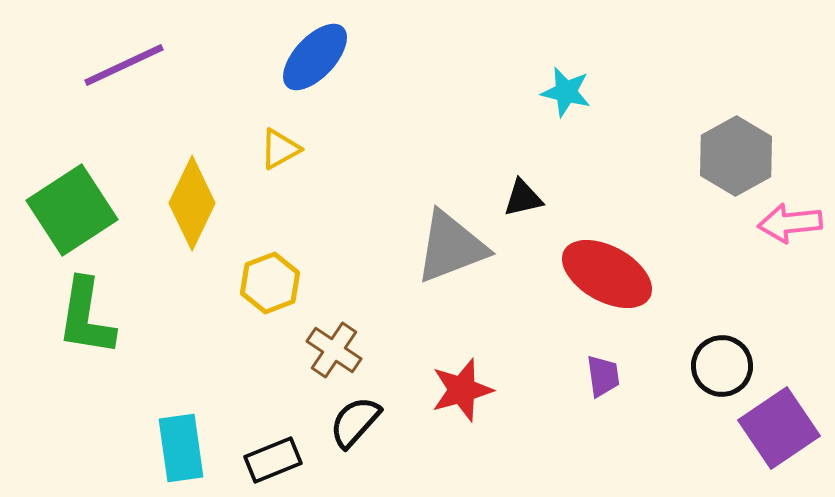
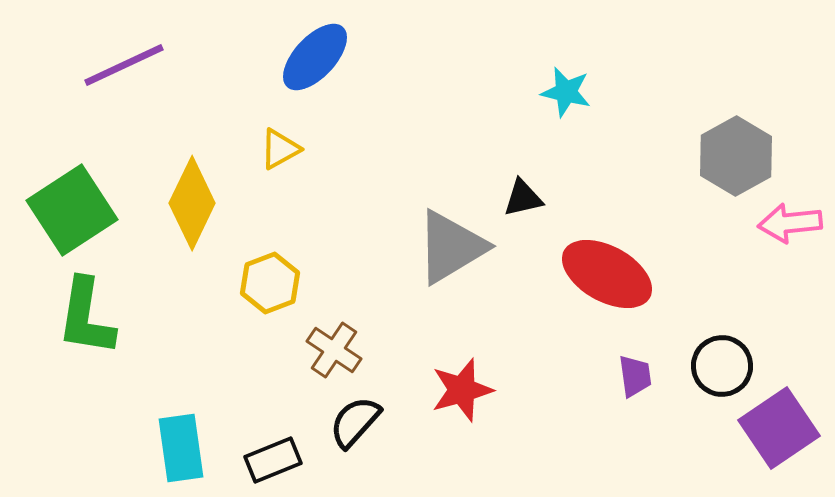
gray triangle: rotated 10 degrees counterclockwise
purple trapezoid: moved 32 px right
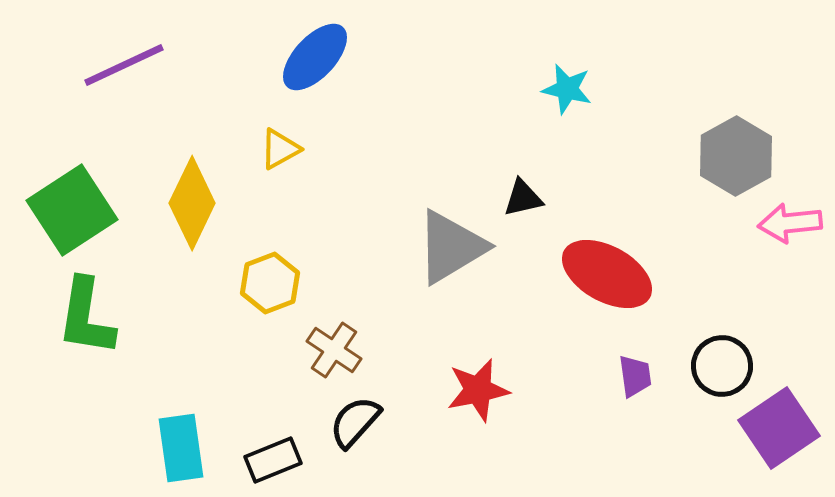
cyan star: moved 1 px right, 3 px up
red star: moved 16 px right; rotated 4 degrees clockwise
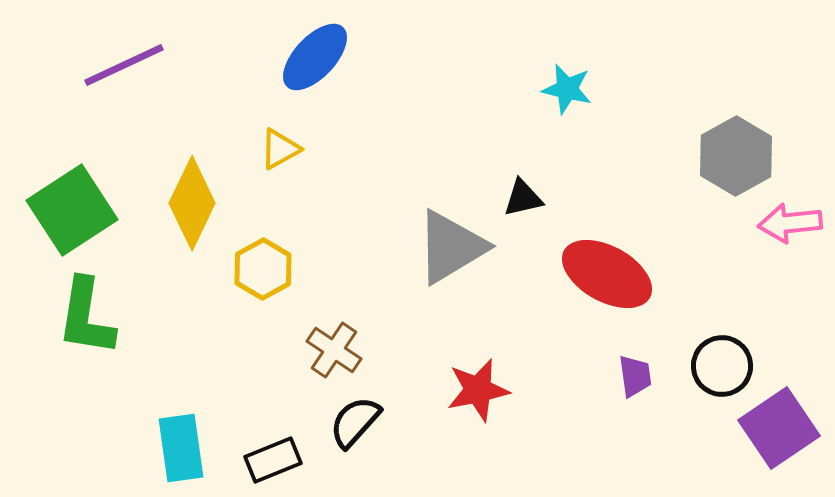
yellow hexagon: moved 7 px left, 14 px up; rotated 8 degrees counterclockwise
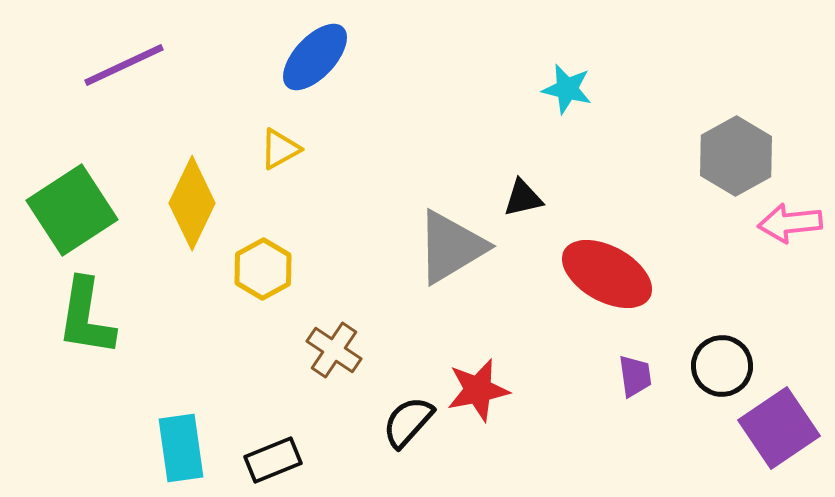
black semicircle: moved 53 px right
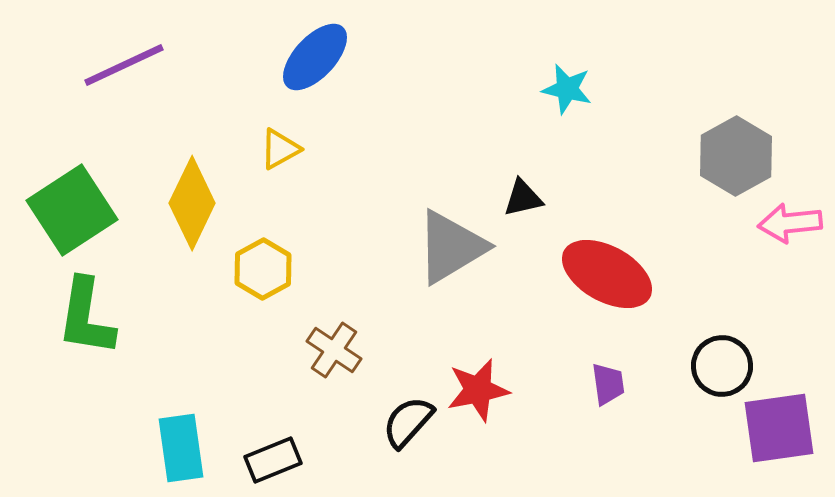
purple trapezoid: moved 27 px left, 8 px down
purple square: rotated 26 degrees clockwise
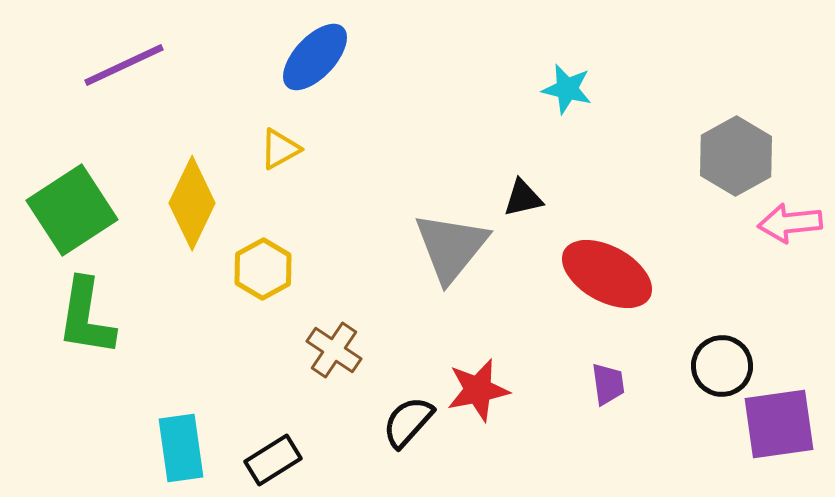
gray triangle: rotated 20 degrees counterclockwise
purple square: moved 4 px up
black rectangle: rotated 10 degrees counterclockwise
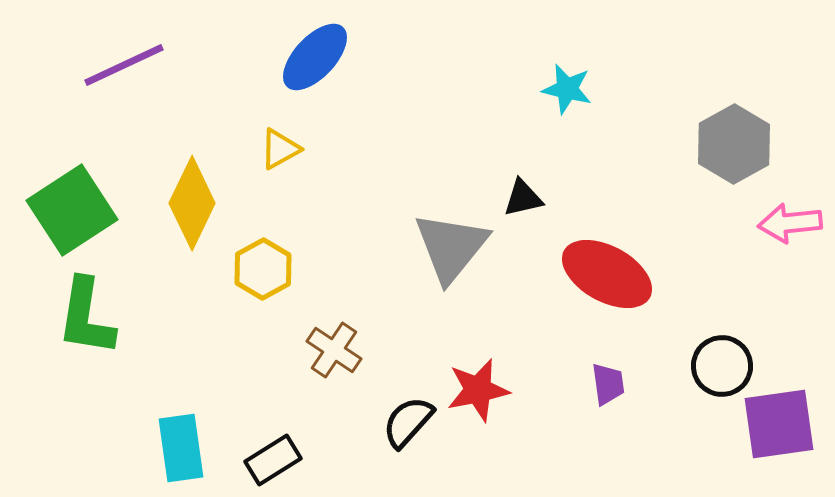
gray hexagon: moved 2 px left, 12 px up
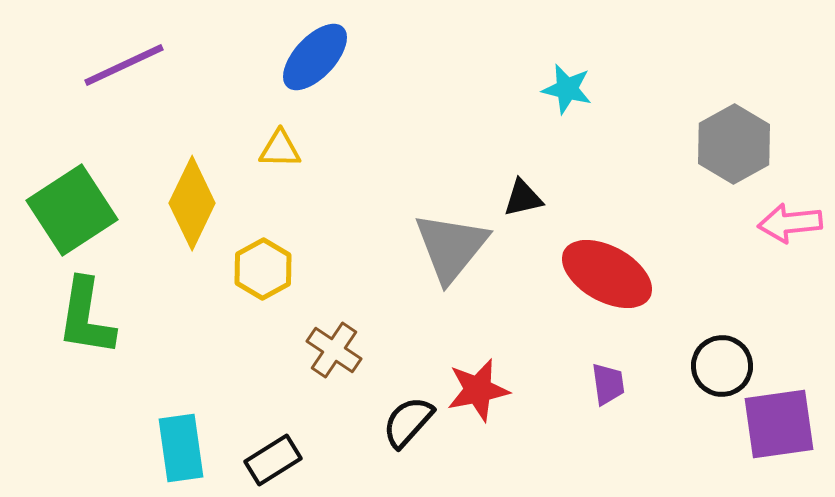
yellow triangle: rotated 30 degrees clockwise
